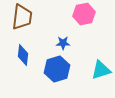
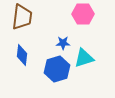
pink hexagon: moved 1 px left; rotated 10 degrees clockwise
blue diamond: moved 1 px left
cyan triangle: moved 17 px left, 12 px up
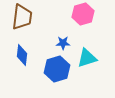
pink hexagon: rotated 15 degrees counterclockwise
cyan triangle: moved 3 px right
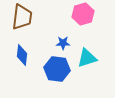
blue hexagon: rotated 25 degrees clockwise
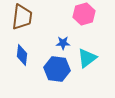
pink hexagon: moved 1 px right
cyan triangle: rotated 20 degrees counterclockwise
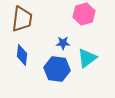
brown trapezoid: moved 2 px down
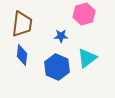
brown trapezoid: moved 5 px down
blue star: moved 2 px left, 7 px up
blue hexagon: moved 2 px up; rotated 15 degrees clockwise
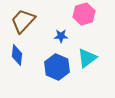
brown trapezoid: moved 1 px right, 3 px up; rotated 144 degrees counterclockwise
blue diamond: moved 5 px left
